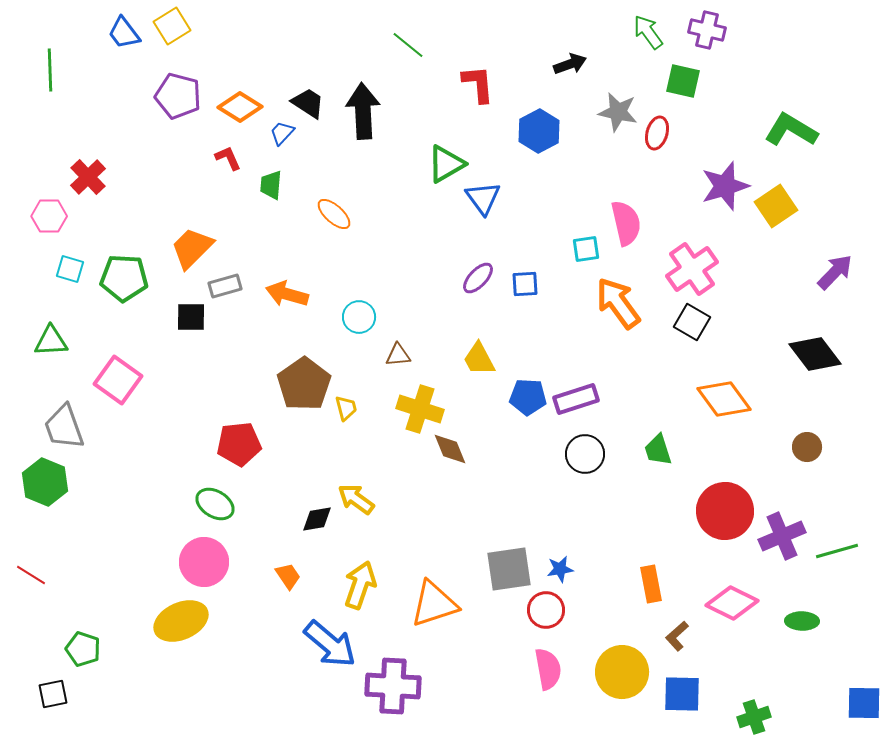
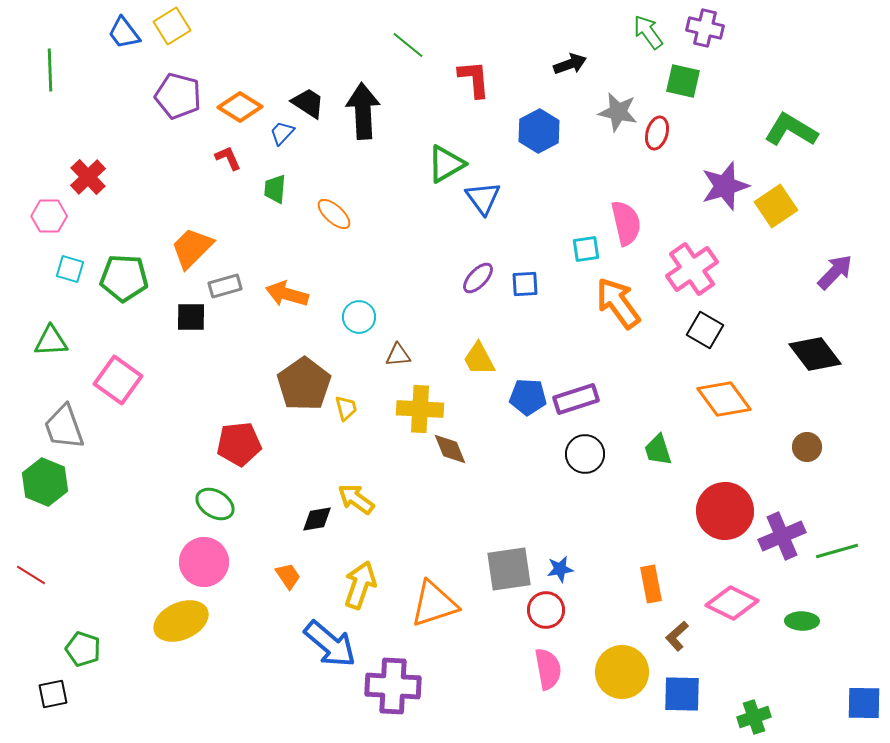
purple cross at (707, 30): moved 2 px left, 2 px up
red L-shape at (478, 84): moved 4 px left, 5 px up
green trapezoid at (271, 185): moved 4 px right, 4 px down
black square at (692, 322): moved 13 px right, 8 px down
yellow cross at (420, 409): rotated 15 degrees counterclockwise
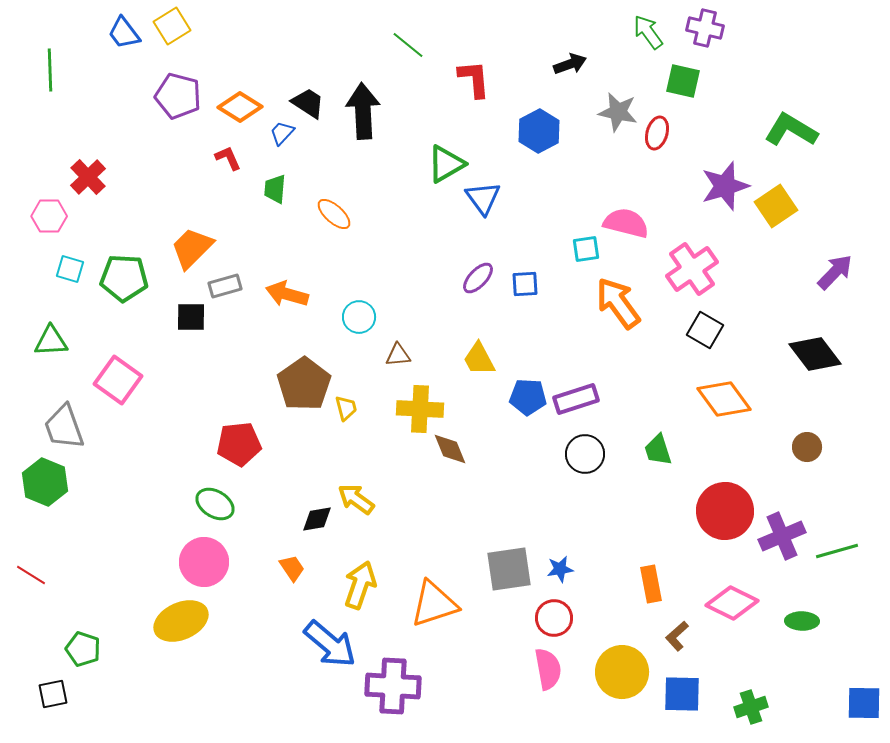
pink semicircle at (626, 223): rotated 63 degrees counterclockwise
orange trapezoid at (288, 576): moved 4 px right, 8 px up
red circle at (546, 610): moved 8 px right, 8 px down
green cross at (754, 717): moved 3 px left, 10 px up
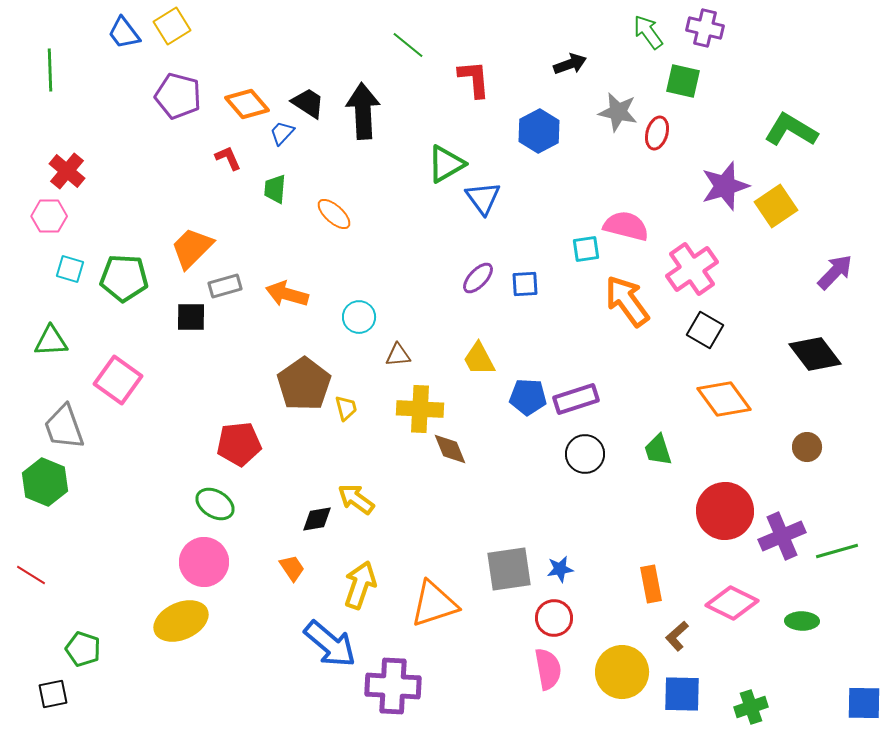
orange diamond at (240, 107): moved 7 px right, 3 px up; rotated 18 degrees clockwise
red cross at (88, 177): moved 21 px left, 6 px up; rotated 6 degrees counterclockwise
pink semicircle at (626, 223): moved 3 px down
orange arrow at (618, 303): moved 9 px right, 2 px up
